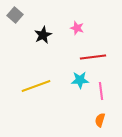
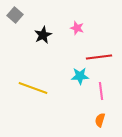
red line: moved 6 px right
cyan star: moved 4 px up
yellow line: moved 3 px left, 2 px down; rotated 40 degrees clockwise
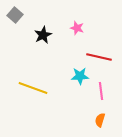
red line: rotated 20 degrees clockwise
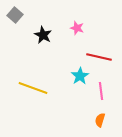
black star: rotated 18 degrees counterclockwise
cyan star: rotated 30 degrees counterclockwise
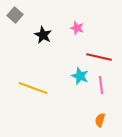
cyan star: rotated 18 degrees counterclockwise
pink line: moved 6 px up
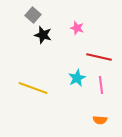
gray square: moved 18 px right
black star: rotated 12 degrees counterclockwise
cyan star: moved 3 px left, 2 px down; rotated 24 degrees clockwise
orange semicircle: rotated 104 degrees counterclockwise
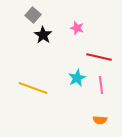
black star: rotated 18 degrees clockwise
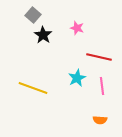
pink line: moved 1 px right, 1 px down
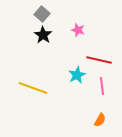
gray square: moved 9 px right, 1 px up
pink star: moved 1 px right, 2 px down
red line: moved 3 px down
cyan star: moved 3 px up
orange semicircle: rotated 64 degrees counterclockwise
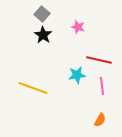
pink star: moved 3 px up
cyan star: rotated 18 degrees clockwise
